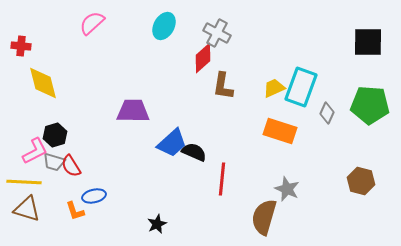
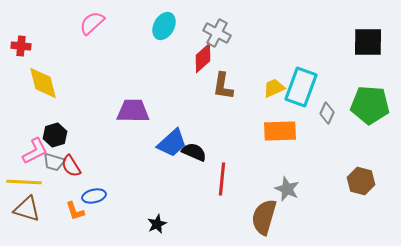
orange rectangle: rotated 20 degrees counterclockwise
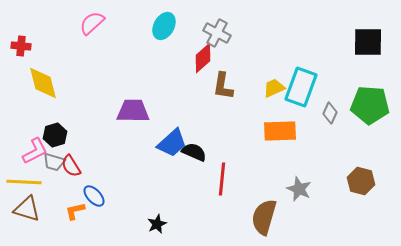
gray diamond: moved 3 px right
gray star: moved 12 px right
blue ellipse: rotated 60 degrees clockwise
orange L-shape: rotated 95 degrees clockwise
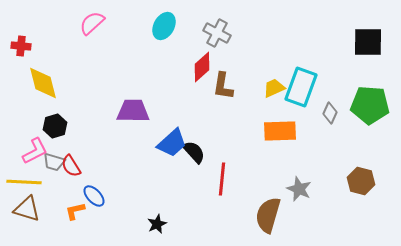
red diamond: moved 1 px left, 9 px down
black hexagon: moved 9 px up
black semicircle: rotated 25 degrees clockwise
brown semicircle: moved 4 px right, 2 px up
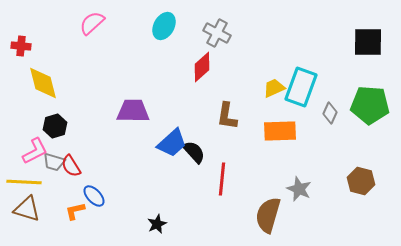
brown L-shape: moved 4 px right, 30 px down
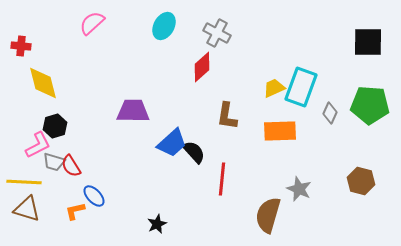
pink L-shape: moved 3 px right, 6 px up
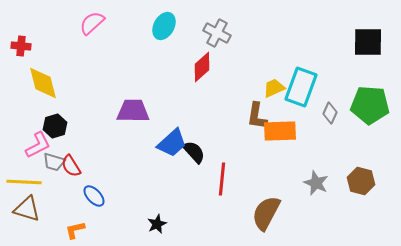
brown L-shape: moved 30 px right
gray star: moved 17 px right, 6 px up
orange L-shape: moved 19 px down
brown semicircle: moved 2 px left, 2 px up; rotated 12 degrees clockwise
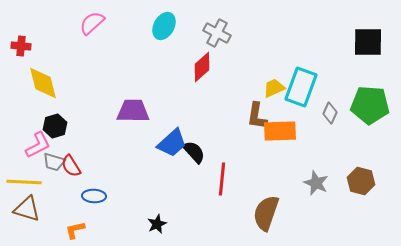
blue ellipse: rotated 45 degrees counterclockwise
brown semicircle: rotated 9 degrees counterclockwise
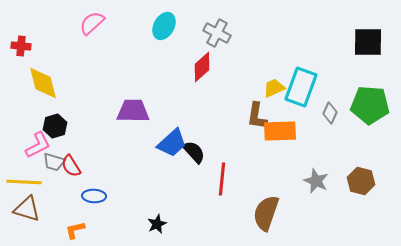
gray star: moved 2 px up
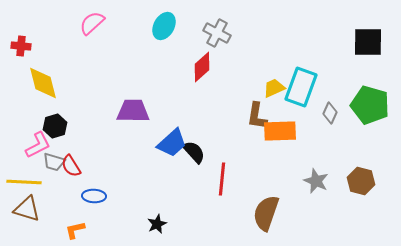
green pentagon: rotated 12 degrees clockwise
